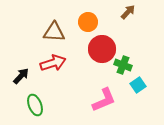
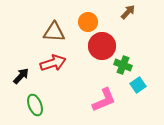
red circle: moved 3 px up
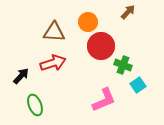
red circle: moved 1 px left
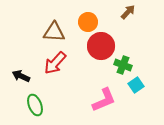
red arrow: moved 2 px right; rotated 150 degrees clockwise
black arrow: rotated 108 degrees counterclockwise
cyan square: moved 2 px left
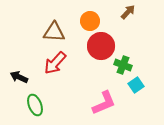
orange circle: moved 2 px right, 1 px up
black arrow: moved 2 px left, 1 px down
pink L-shape: moved 3 px down
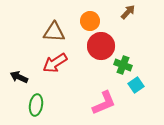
red arrow: rotated 15 degrees clockwise
green ellipse: moved 1 px right; rotated 30 degrees clockwise
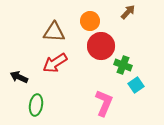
pink L-shape: rotated 44 degrees counterclockwise
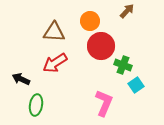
brown arrow: moved 1 px left, 1 px up
black arrow: moved 2 px right, 2 px down
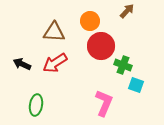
black arrow: moved 1 px right, 15 px up
cyan square: rotated 35 degrees counterclockwise
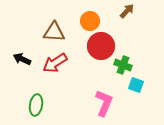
black arrow: moved 5 px up
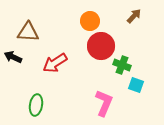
brown arrow: moved 7 px right, 5 px down
brown triangle: moved 26 px left
black arrow: moved 9 px left, 2 px up
green cross: moved 1 px left
